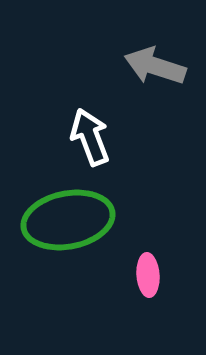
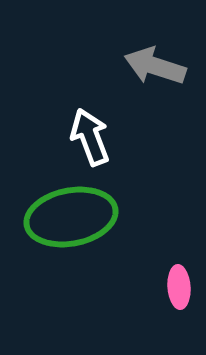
green ellipse: moved 3 px right, 3 px up
pink ellipse: moved 31 px right, 12 px down
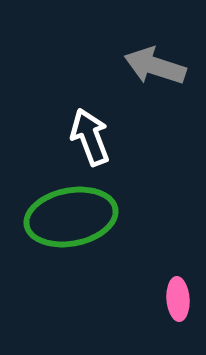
pink ellipse: moved 1 px left, 12 px down
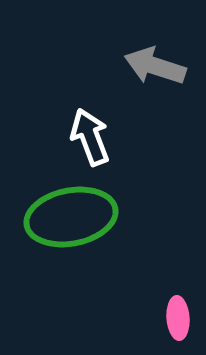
pink ellipse: moved 19 px down
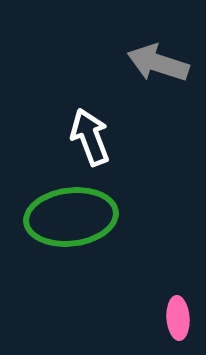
gray arrow: moved 3 px right, 3 px up
green ellipse: rotated 4 degrees clockwise
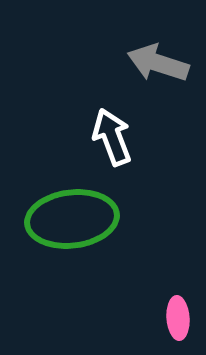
white arrow: moved 22 px right
green ellipse: moved 1 px right, 2 px down
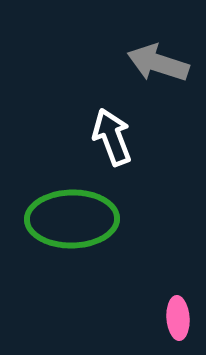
green ellipse: rotated 6 degrees clockwise
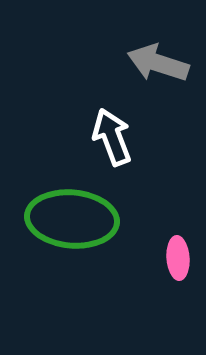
green ellipse: rotated 6 degrees clockwise
pink ellipse: moved 60 px up
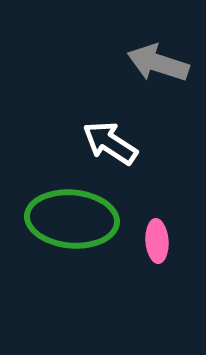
white arrow: moved 2 px left, 6 px down; rotated 36 degrees counterclockwise
pink ellipse: moved 21 px left, 17 px up
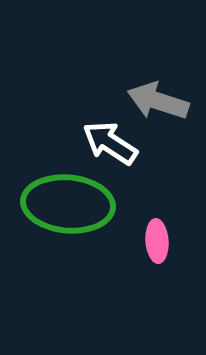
gray arrow: moved 38 px down
green ellipse: moved 4 px left, 15 px up
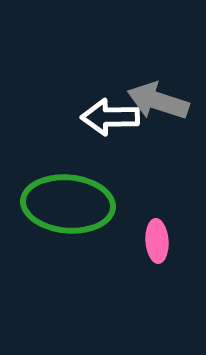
white arrow: moved 26 px up; rotated 34 degrees counterclockwise
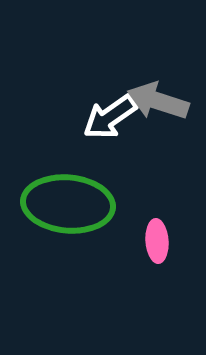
white arrow: rotated 34 degrees counterclockwise
